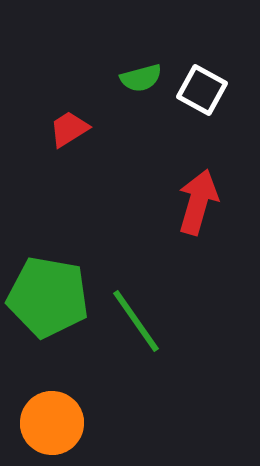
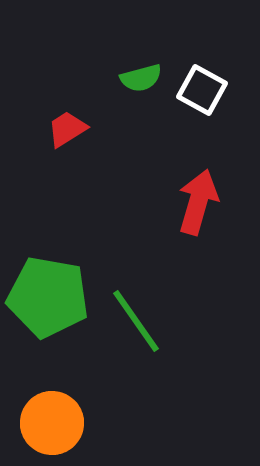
red trapezoid: moved 2 px left
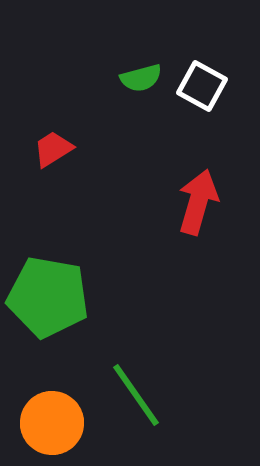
white square: moved 4 px up
red trapezoid: moved 14 px left, 20 px down
green line: moved 74 px down
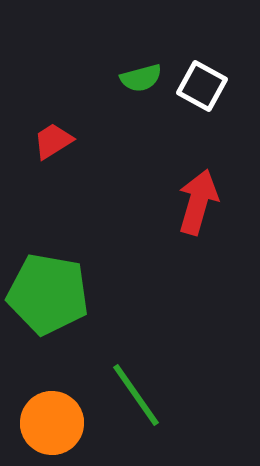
red trapezoid: moved 8 px up
green pentagon: moved 3 px up
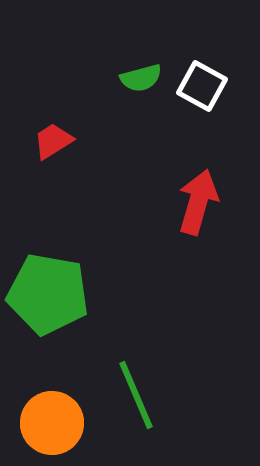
green line: rotated 12 degrees clockwise
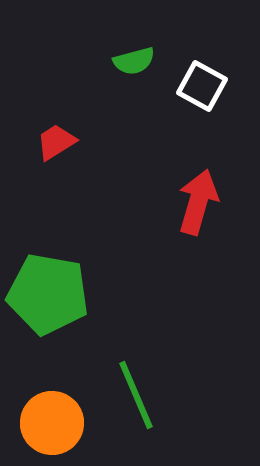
green semicircle: moved 7 px left, 17 px up
red trapezoid: moved 3 px right, 1 px down
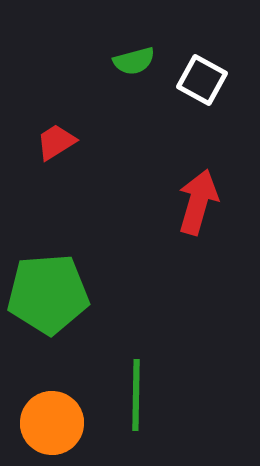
white square: moved 6 px up
green pentagon: rotated 14 degrees counterclockwise
green line: rotated 24 degrees clockwise
